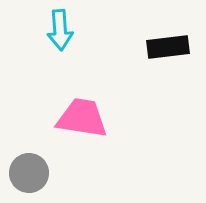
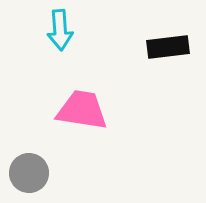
pink trapezoid: moved 8 px up
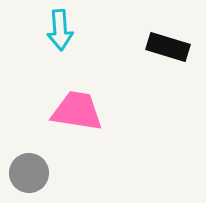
black rectangle: rotated 24 degrees clockwise
pink trapezoid: moved 5 px left, 1 px down
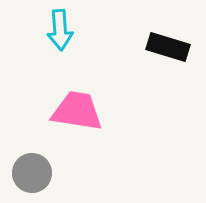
gray circle: moved 3 px right
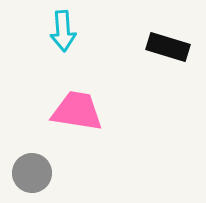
cyan arrow: moved 3 px right, 1 px down
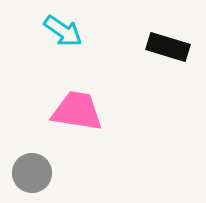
cyan arrow: rotated 51 degrees counterclockwise
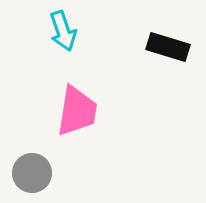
cyan arrow: rotated 36 degrees clockwise
pink trapezoid: rotated 90 degrees clockwise
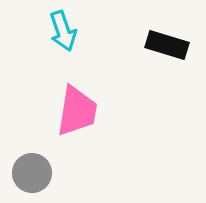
black rectangle: moved 1 px left, 2 px up
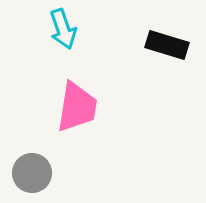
cyan arrow: moved 2 px up
pink trapezoid: moved 4 px up
